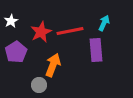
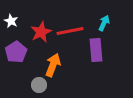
white star: rotated 16 degrees counterclockwise
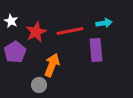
cyan arrow: rotated 56 degrees clockwise
red star: moved 5 px left
purple pentagon: moved 1 px left
orange arrow: moved 1 px left
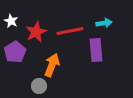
gray circle: moved 1 px down
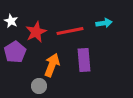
purple rectangle: moved 12 px left, 10 px down
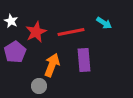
cyan arrow: rotated 42 degrees clockwise
red line: moved 1 px right, 1 px down
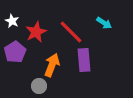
white star: moved 1 px right
red line: rotated 56 degrees clockwise
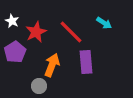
purple rectangle: moved 2 px right, 2 px down
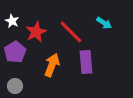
gray circle: moved 24 px left
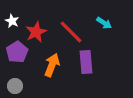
purple pentagon: moved 2 px right
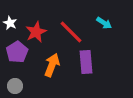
white star: moved 2 px left, 2 px down
